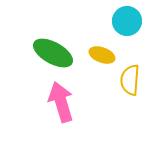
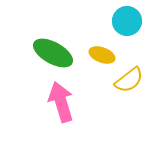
yellow semicircle: moved 1 px left; rotated 132 degrees counterclockwise
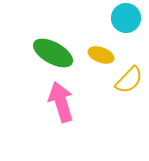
cyan circle: moved 1 px left, 3 px up
yellow ellipse: moved 1 px left
yellow semicircle: rotated 8 degrees counterclockwise
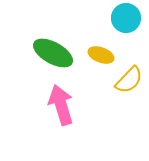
pink arrow: moved 3 px down
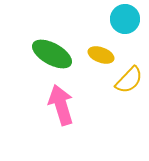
cyan circle: moved 1 px left, 1 px down
green ellipse: moved 1 px left, 1 px down
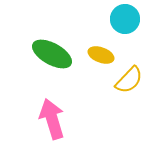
pink arrow: moved 9 px left, 14 px down
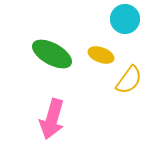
yellow semicircle: rotated 8 degrees counterclockwise
pink arrow: rotated 147 degrees counterclockwise
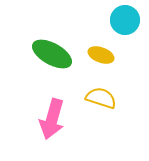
cyan circle: moved 1 px down
yellow semicircle: moved 28 px left, 18 px down; rotated 108 degrees counterclockwise
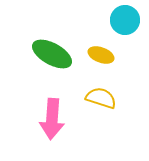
pink arrow: rotated 12 degrees counterclockwise
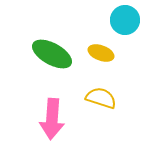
yellow ellipse: moved 2 px up
